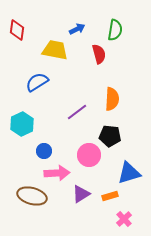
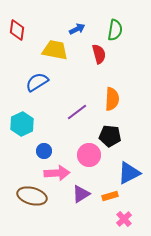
blue triangle: rotated 10 degrees counterclockwise
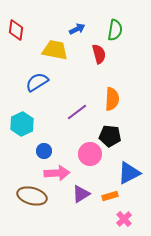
red diamond: moved 1 px left
pink circle: moved 1 px right, 1 px up
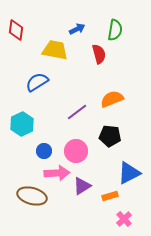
orange semicircle: rotated 115 degrees counterclockwise
pink circle: moved 14 px left, 3 px up
purple triangle: moved 1 px right, 8 px up
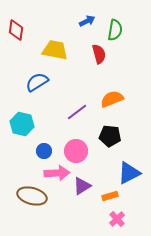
blue arrow: moved 10 px right, 8 px up
cyan hexagon: rotated 20 degrees counterclockwise
pink cross: moved 7 px left
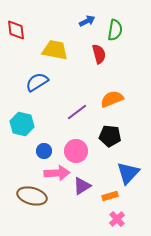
red diamond: rotated 15 degrees counterclockwise
blue triangle: moved 1 px left; rotated 20 degrees counterclockwise
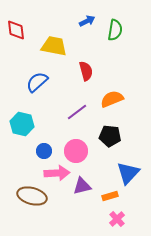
yellow trapezoid: moved 1 px left, 4 px up
red semicircle: moved 13 px left, 17 px down
blue semicircle: rotated 10 degrees counterclockwise
purple triangle: rotated 18 degrees clockwise
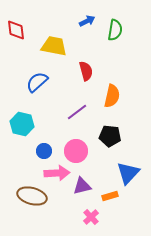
orange semicircle: moved 3 px up; rotated 125 degrees clockwise
pink cross: moved 26 px left, 2 px up
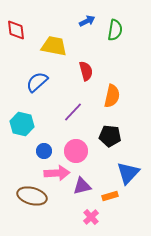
purple line: moved 4 px left; rotated 10 degrees counterclockwise
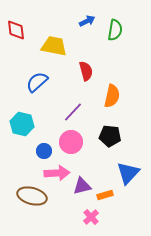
pink circle: moved 5 px left, 9 px up
orange rectangle: moved 5 px left, 1 px up
